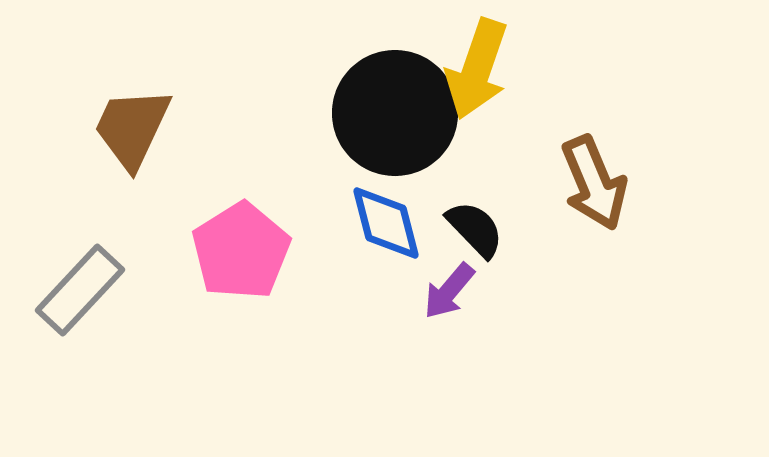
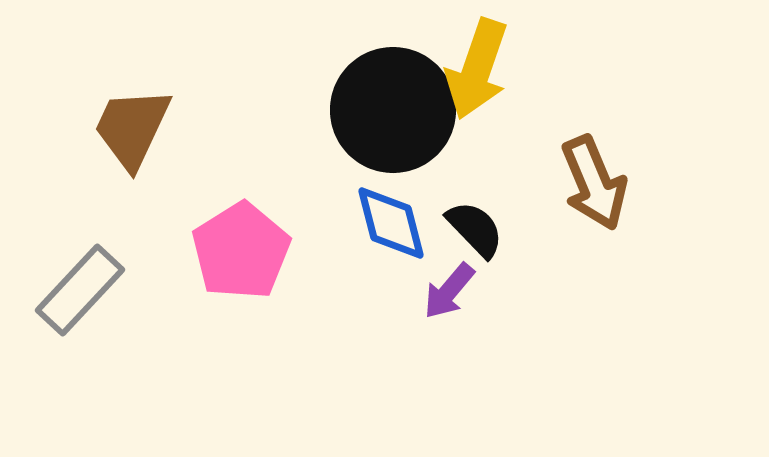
black circle: moved 2 px left, 3 px up
blue diamond: moved 5 px right
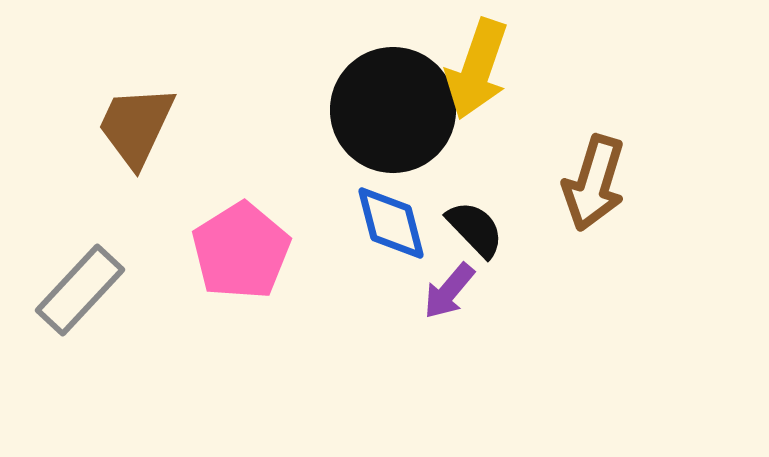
brown trapezoid: moved 4 px right, 2 px up
brown arrow: rotated 40 degrees clockwise
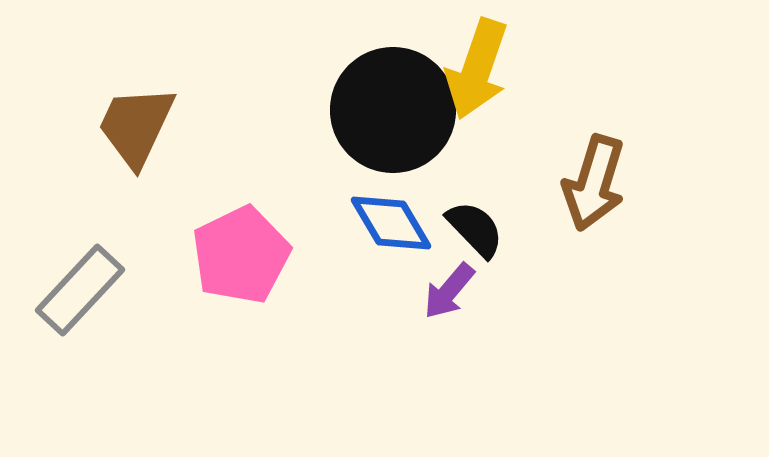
blue diamond: rotated 16 degrees counterclockwise
pink pentagon: moved 4 px down; rotated 6 degrees clockwise
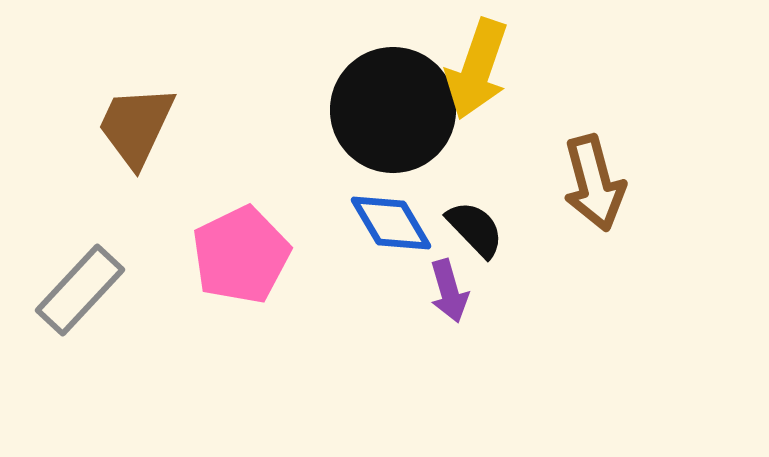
brown arrow: rotated 32 degrees counterclockwise
purple arrow: rotated 56 degrees counterclockwise
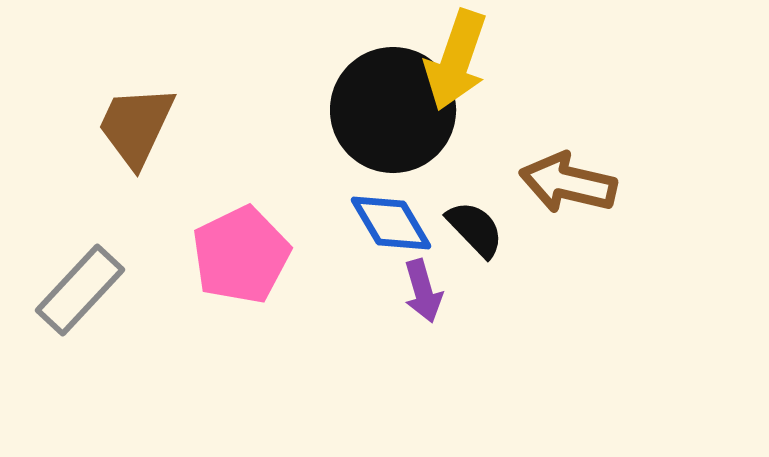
yellow arrow: moved 21 px left, 9 px up
brown arrow: moved 26 px left; rotated 118 degrees clockwise
purple arrow: moved 26 px left
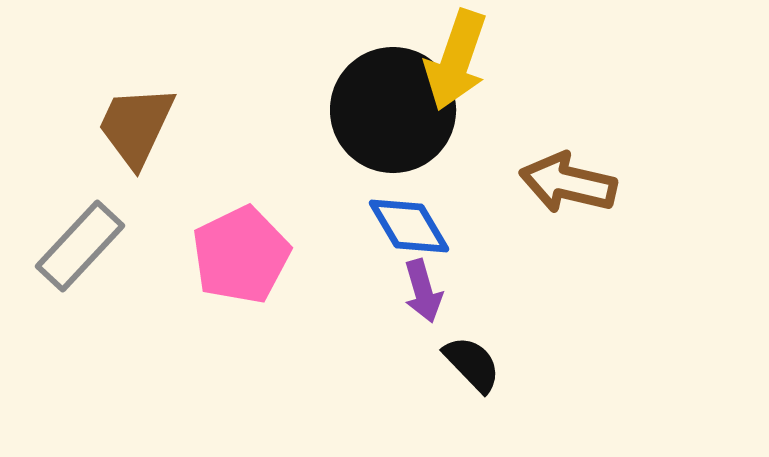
blue diamond: moved 18 px right, 3 px down
black semicircle: moved 3 px left, 135 px down
gray rectangle: moved 44 px up
